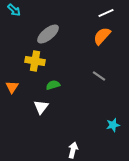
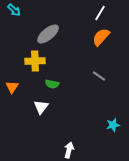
white line: moved 6 px left; rotated 35 degrees counterclockwise
orange semicircle: moved 1 px left, 1 px down
yellow cross: rotated 12 degrees counterclockwise
green semicircle: moved 1 px left, 1 px up; rotated 152 degrees counterclockwise
white arrow: moved 4 px left
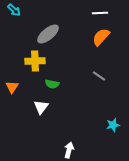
white line: rotated 56 degrees clockwise
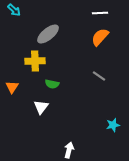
orange semicircle: moved 1 px left
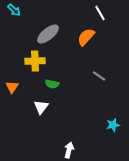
white line: rotated 63 degrees clockwise
orange semicircle: moved 14 px left
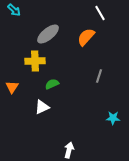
gray line: rotated 72 degrees clockwise
green semicircle: rotated 144 degrees clockwise
white triangle: moved 1 px right; rotated 28 degrees clockwise
cyan star: moved 7 px up; rotated 16 degrees clockwise
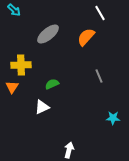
yellow cross: moved 14 px left, 4 px down
gray line: rotated 40 degrees counterclockwise
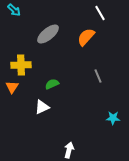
gray line: moved 1 px left
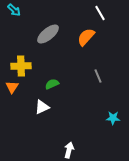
yellow cross: moved 1 px down
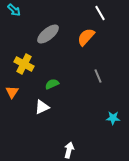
yellow cross: moved 3 px right, 2 px up; rotated 30 degrees clockwise
orange triangle: moved 5 px down
